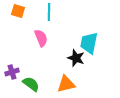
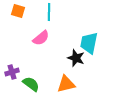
pink semicircle: rotated 72 degrees clockwise
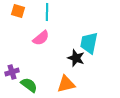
cyan line: moved 2 px left
green semicircle: moved 2 px left, 1 px down
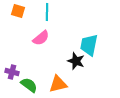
cyan trapezoid: moved 2 px down
black star: moved 3 px down
purple cross: rotated 32 degrees clockwise
orange triangle: moved 8 px left
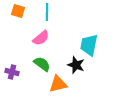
black star: moved 4 px down
green semicircle: moved 13 px right, 21 px up
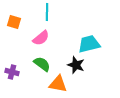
orange square: moved 4 px left, 11 px down
cyan trapezoid: moved 1 px up; rotated 65 degrees clockwise
orange triangle: rotated 24 degrees clockwise
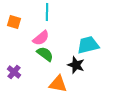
cyan trapezoid: moved 1 px left, 1 px down
green semicircle: moved 3 px right, 10 px up
purple cross: moved 2 px right; rotated 24 degrees clockwise
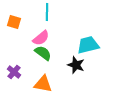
green semicircle: moved 2 px left, 1 px up
orange triangle: moved 15 px left
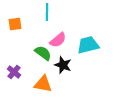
orange square: moved 1 px right, 2 px down; rotated 24 degrees counterclockwise
pink semicircle: moved 17 px right, 2 px down
black star: moved 13 px left
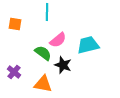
orange square: rotated 16 degrees clockwise
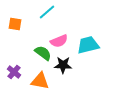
cyan line: rotated 48 degrees clockwise
pink semicircle: moved 1 px right, 1 px down; rotated 18 degrees clockwise
black star: rotated 18 degrees counterclockwise
orange triangle: moved 3 px left, 3 px up
